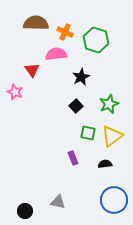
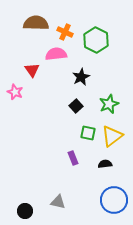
green hexagon: rotated 10 degrees clockwise
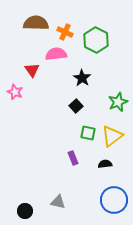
black star: moved 1 px right, 1 px down; rotated 12 degrees counterclockwise
green star: moved 9 px right, 2 px up
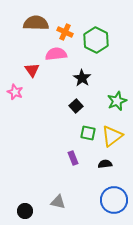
green star: moved 1 px left, 1 px up
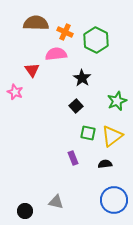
gray triangle: moved 2 px left
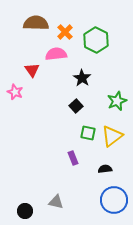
orange cross: rotated 21 degrees clockwise
black semicircle: moved 5 px down
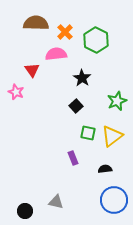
pink star: moved 1 px right
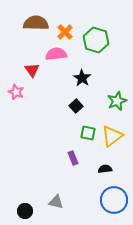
green hexagon: rotated 10 degrees counterclockwise
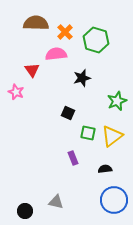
black star: rotated 24 degrees clockwise
black square: moved 8 px left, 7 px down; rotated 24 degrees counterclockwise
